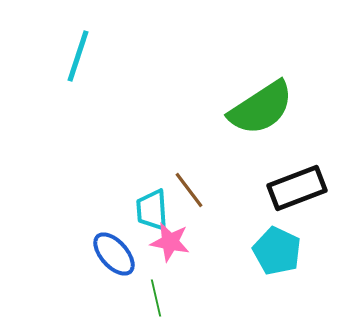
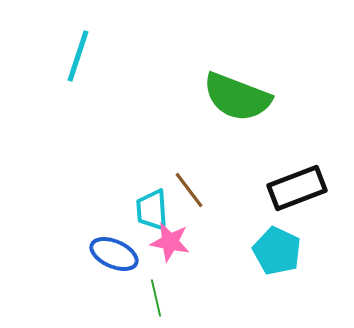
green semicircle: moved 24 px left, 11 px up; rotated 54 degrees clockwise
blue ellipse: rotated 24 degrees counterclockwise
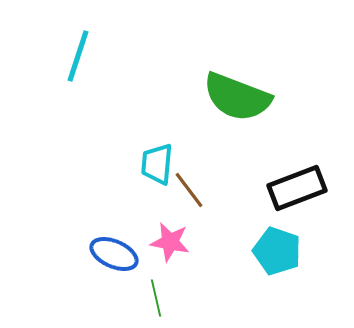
cyan trapezoid: moved 5 px right, 46 px up; rotated 9 degrees clockwise
cyan pentagon: rotated 6 degrees counterclockwise
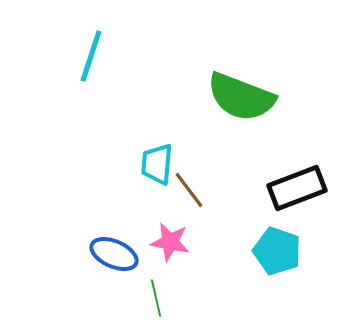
cyan line: moved 13 px right
green semicircle: moved 4 px right
